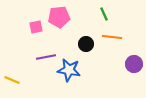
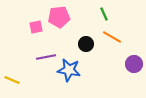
orange line: rotated 24 degrees clockwise
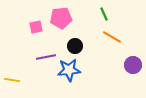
pink pentagon: moved 2 px right, 1 px down
black circle: moved 11 px left, 2 px down
purple circle: moved 1 px left, 1 px down
blue star: rotated 15 degrees counterclockwise
yellow line: rotated 14 degrees counterclockwise
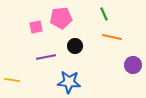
orange line: rotated 18 degrees counterclockwise
blue star: moved 12 px down; rotated 10 degrees clockwise
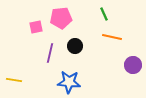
purple line: moved 4 px right, 4 px up; rotated 66 degrees counterclockwise
yellow line: moved 2 px right
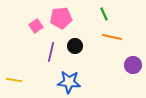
pink square: moved 1 px up; rotated 24 degrees counterclockwise
purple line: moved 1 px right, 1 px up
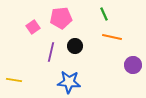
pink square: moved 3 px left, 1 px down
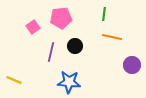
green line: rotated 32 degrees clockwise
purple circle: moved 1 px left
yellow line: rotated 14 degrees clockwise
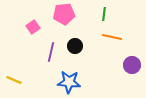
pink pentagon: moved 3 px right, 4 px up
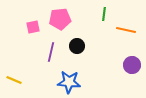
pink pentagon: moved 4 px left, 5 px down
pink square: rotated 24 degrees clockwise
orange line: moved 14 px right, 7 px up
black circle: moved 2 px right
